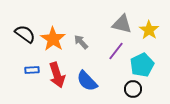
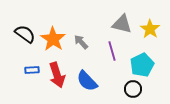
yellow star: moved 1 px right, 1 px up
purple line: moved 4 px left; rotated 54 degrees counterclockwise
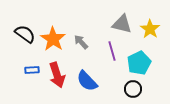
cyan pentagon: moved 3 px left, 2 px up
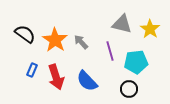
orange star: moved 2 px right, 1 px down
purple line: moved 2 px left
cyan pentagon: moved 3 px left, 1 px up; rotated 20 degrees clockwise
blue rectangle: rotated 64 degrees counterclockwise
red arrow: moved 1 px left, 2 px down
black circle: moved 4 px left
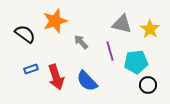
orange star: moved 19 px up; rotated 20 degrees clockwise
blue rectangle: moved 1 px left, 1 px up; rotated 48 degrees clockwise
black circle: moved 19 px right, 4 px up
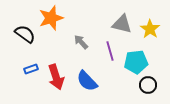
orange star: moved 4 px left, 3 px up
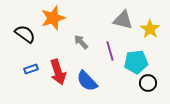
orange star: moved 2 px right
gray triangle: moved 1 px right, 4 px up
red arrow: moved 2 px right, 5 px up
black circle: moved 2 px up
